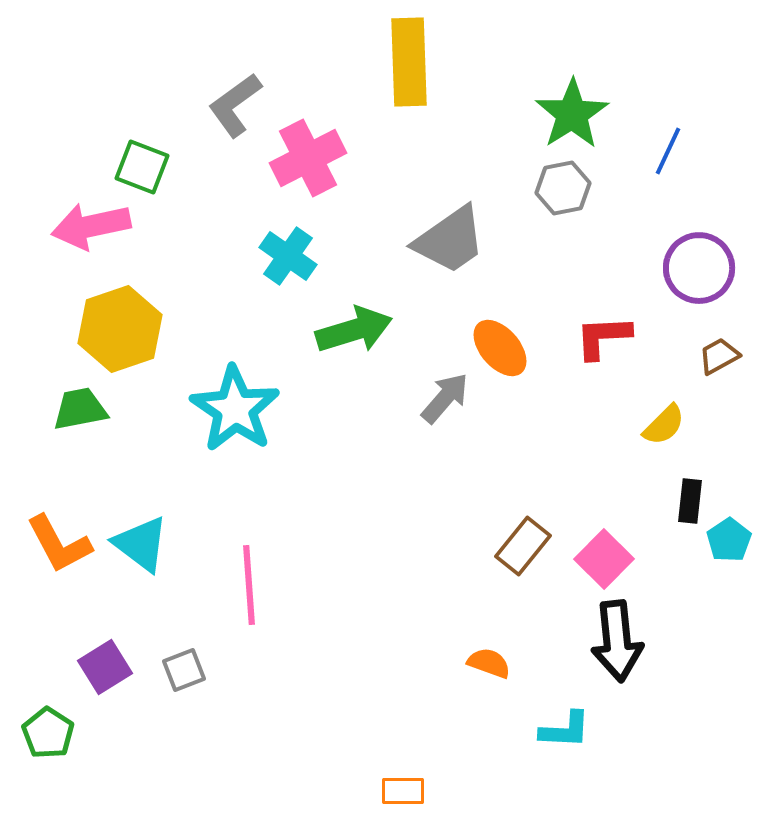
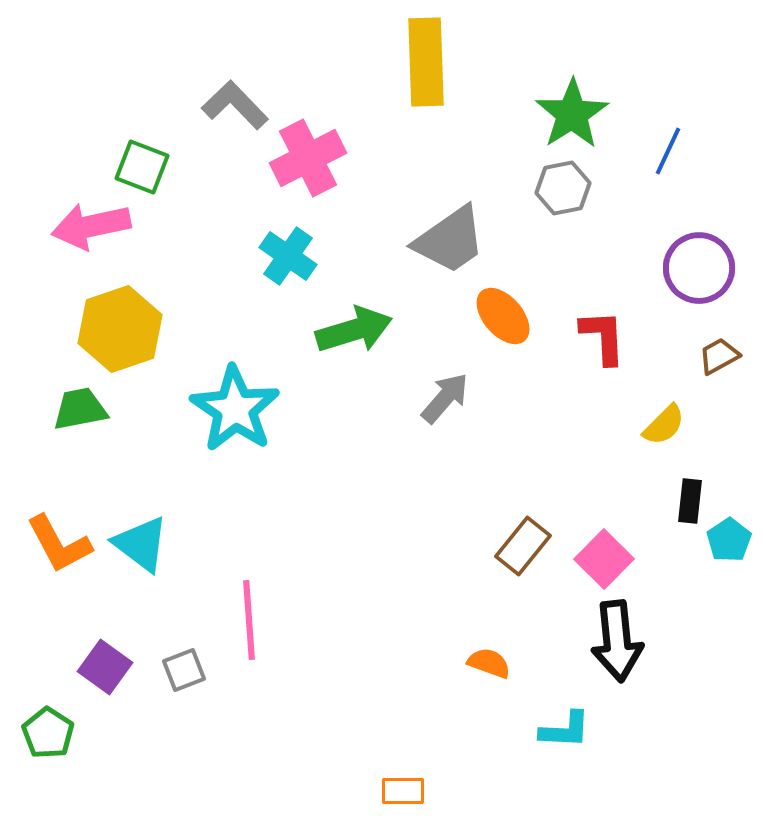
yellow rectangle: moved 17 px right
gray L-shape: rotated 82 degrees clockwise
red L-shape: rotated 90 degrees clockwise
orange ellipse: moved 3 px right, 32 px up
pink line: moved 35 px down
purple square: rotated 22 degrees counterclockwise
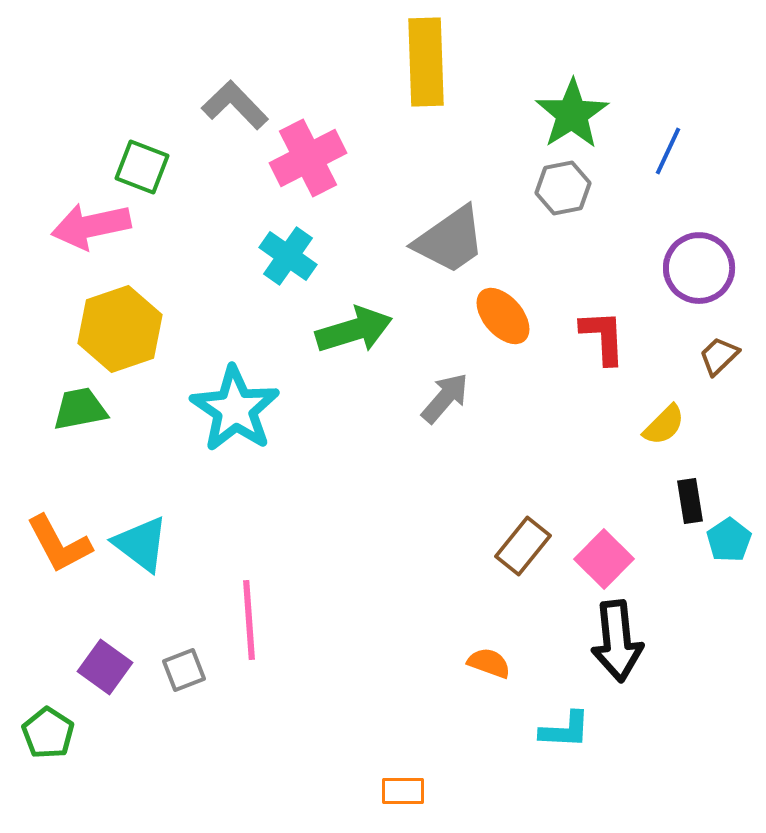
brown trapezoid: rotated 15 degrees counterclockwise
black rectangle: rotated 15 degrees counterclockwise
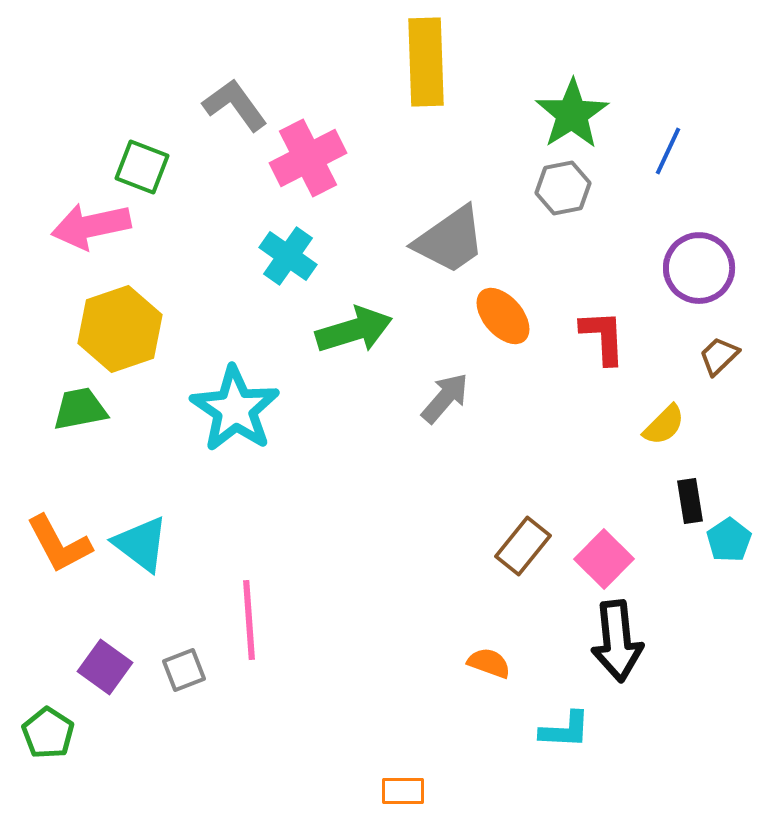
gray L-shape: rotated 8 degrees clockwise
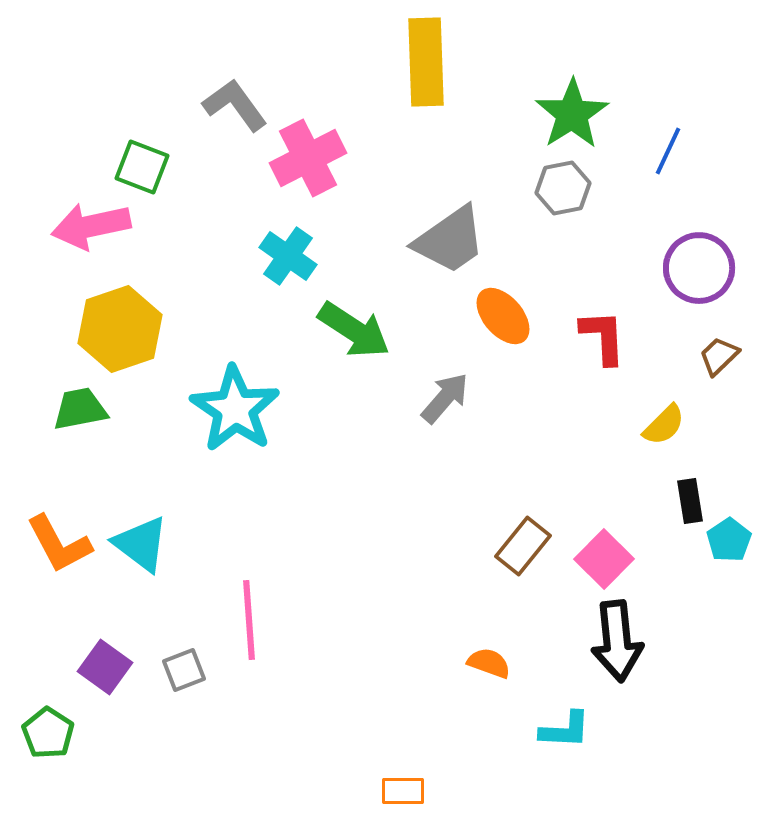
green arrow: rotated 50 degrees clockwise
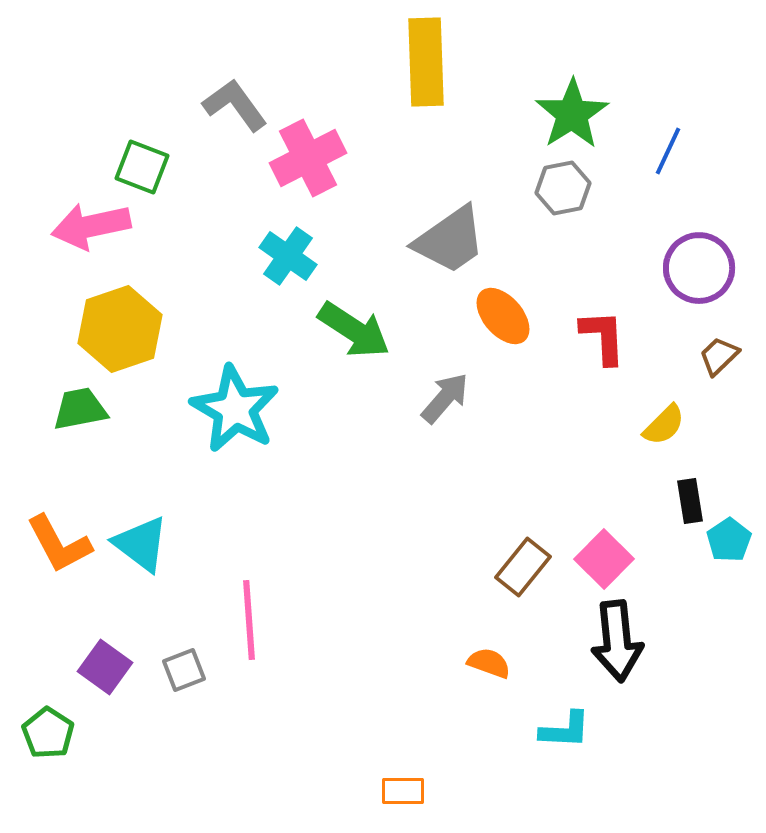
cyan star: rotated 4 degrees counterclockwise
brown rectangle: moved 21 px down
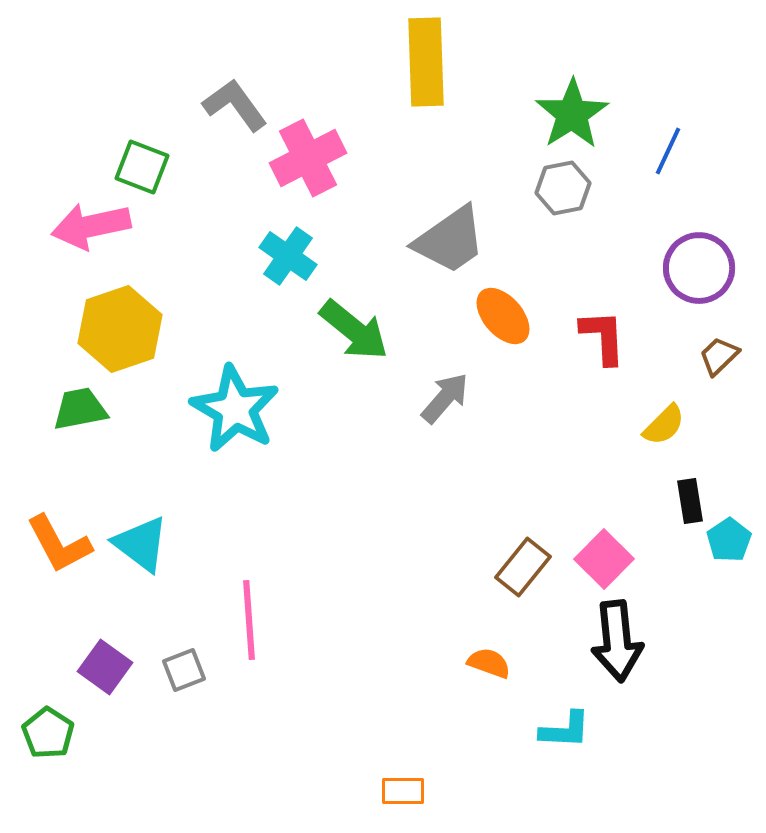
green arrow: rotated 6 degrees clockwise
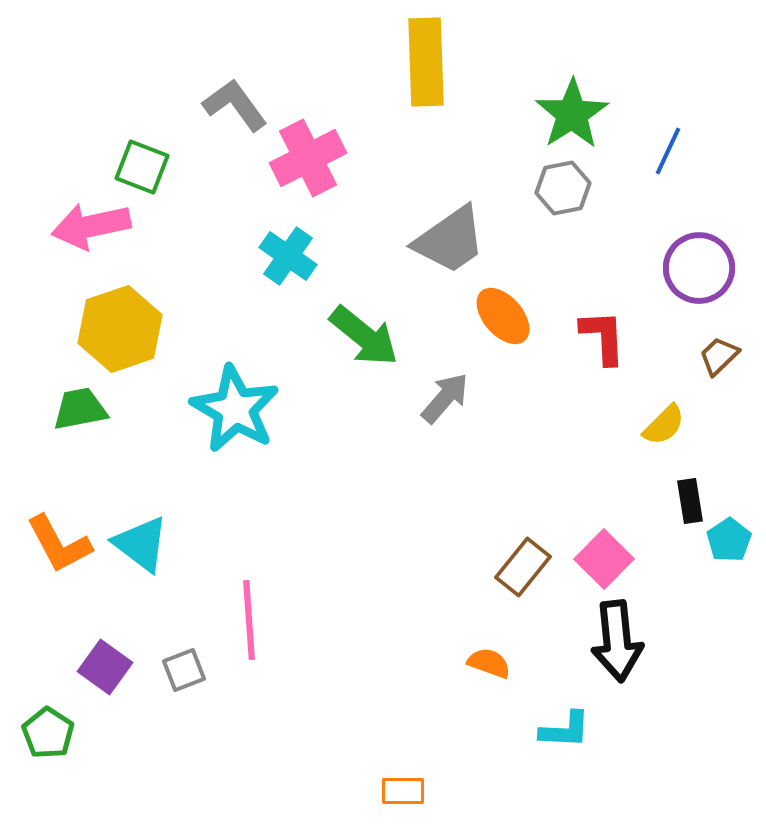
green arrow: moved 10 px right, 6 px down
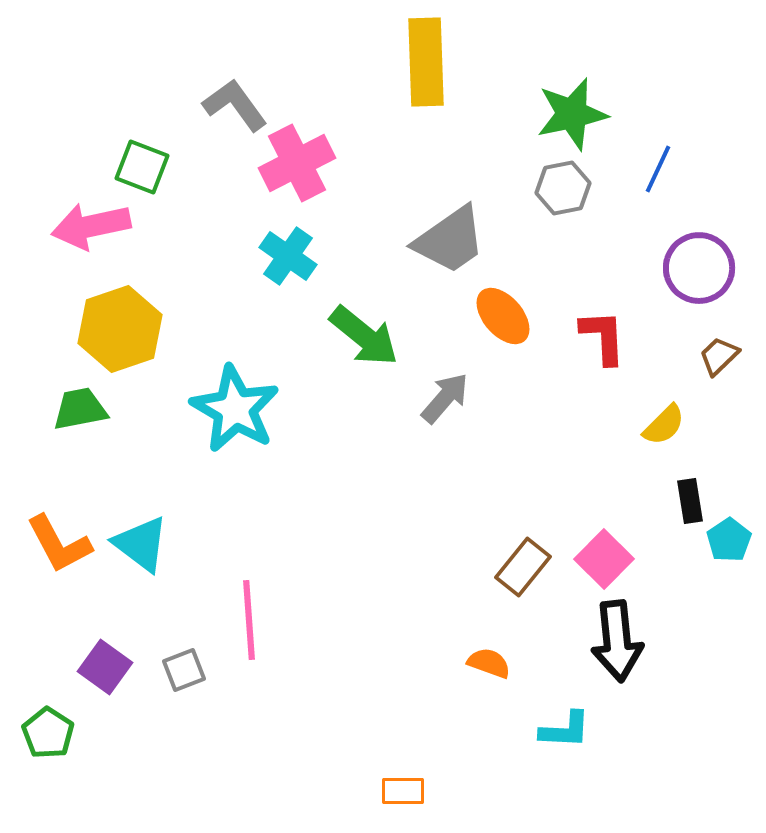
green star: rotated 20 degrees clockwise
blue line: moved 10 px left, 18 px down
pink cross: moved 11 px left, 5 px down
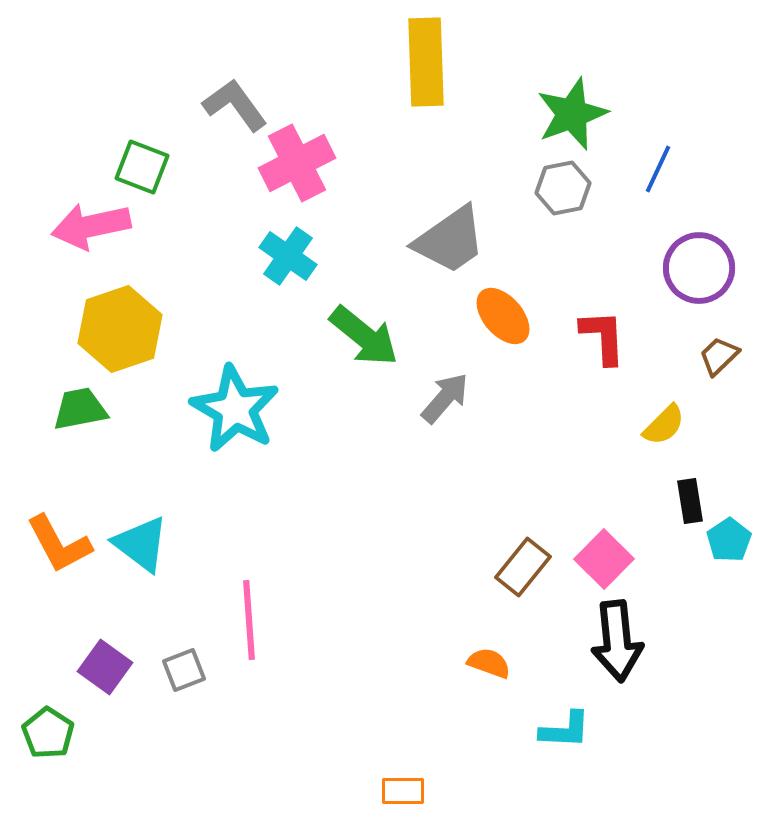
green star: rotated 8 degrees counterclockwise
